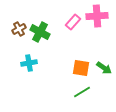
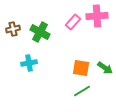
brown cross: moved 6 px left; rotated 16 degrees clockwise
green arrow: moved 1 px right
green line: moved 1 px up
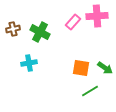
green line: moved 8 px right
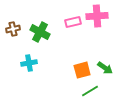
pink rectangle: rotated 35 degrees clockwise
orange square: moved 1 px right, 2 px down; rotated 24 degrees counterclockwise
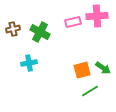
green arrow: moved 2 px left
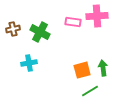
pink rectangle: rotated 21 degrees clockwise
green arrow: rotated 133 degrees counterclockwise
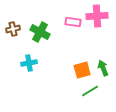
green arrow: rotated 14 degrees counterclockwise
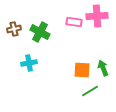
pink rectangle: moved 1 px right
brown cross: moved 1 px right
orange square: rotated 18 degrees clockwise
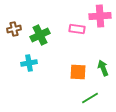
pink cross: moved 3 px right
pink rectangle: moved 3 px right, 7 px down
green cross: moved 3 px down; rotated 36 degrees clockwise
orange square: moved 4 px left, 2 px down
green line: moved 7 px down
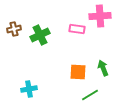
cyan cross: moved 26 px down
green line: moved 3 px up
